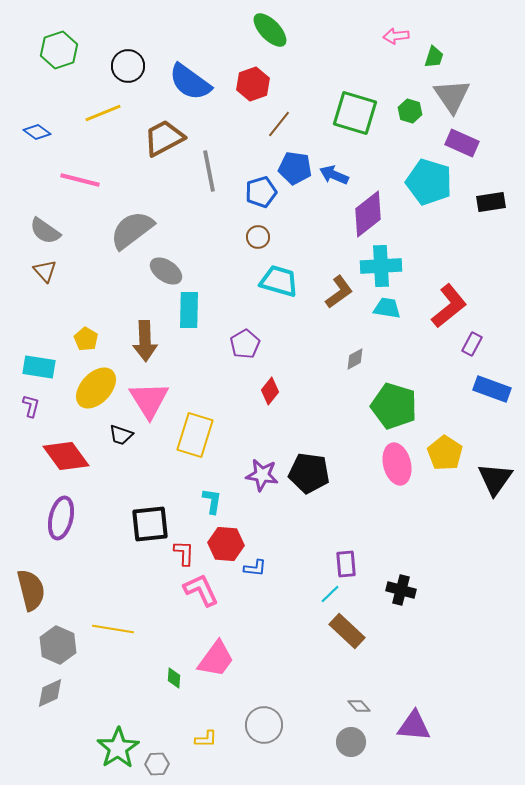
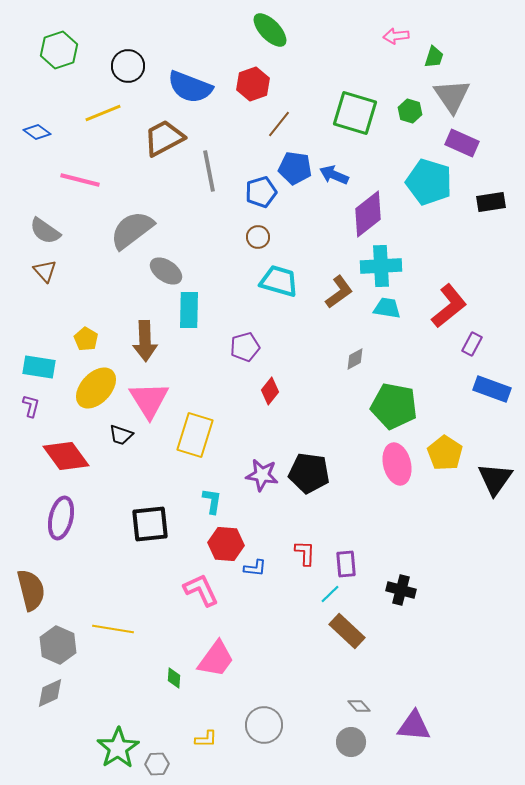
blue semicircle at (190, 82): moved 5 px down; rotated 15 degrees counterclockwise
purple pentagon at (245, 344): moved 3 px down; rotated 16 degrees clockwise
green pentagon at (394, 406): rotated 6 degrees counterclockwise
red L-shape at (184, 553): moved 121 px right
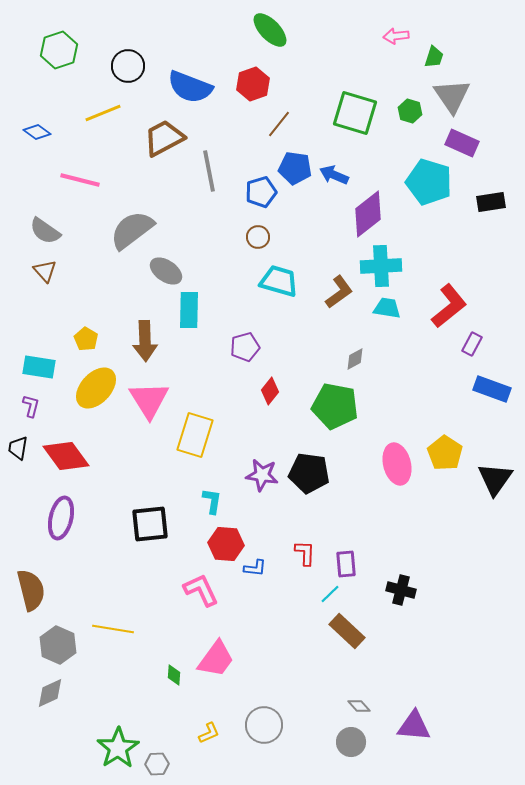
green pentagon at (394, 406): moved 59 px left
black trapezoid at (121, 435): moved 103 px left, 13 px down; rotated 80 degrees clockwise
green diamond at (174, 678): moved 3 px up
yellow L-shape at (206, 739): moved 3 px right, 6 px up; rotated 25 degrees counterclockwise
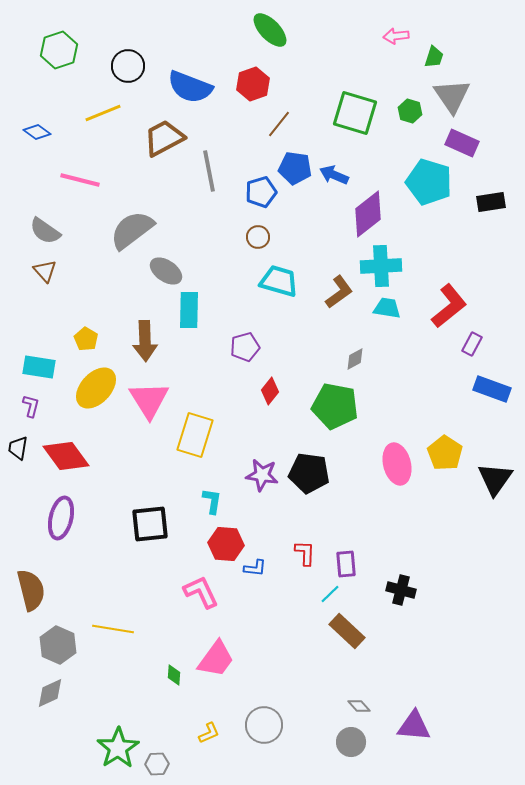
pink L-shape at (201, 590): moved 2 px down
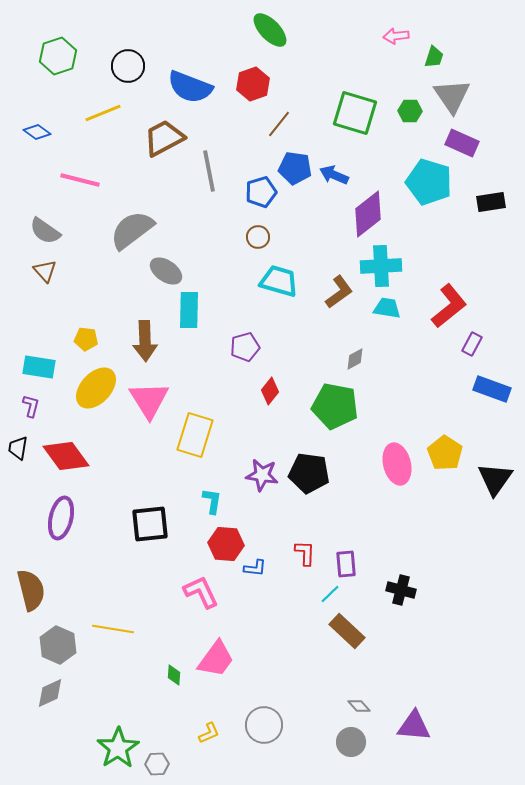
green hexagon at (59, 50): moved 1 px left, 6 px down
green hexagon at (410, 111): rotated 15 degrees counterclockwise
yellow pentagon at (86, 339): rotated 25 degrees counterclockwise
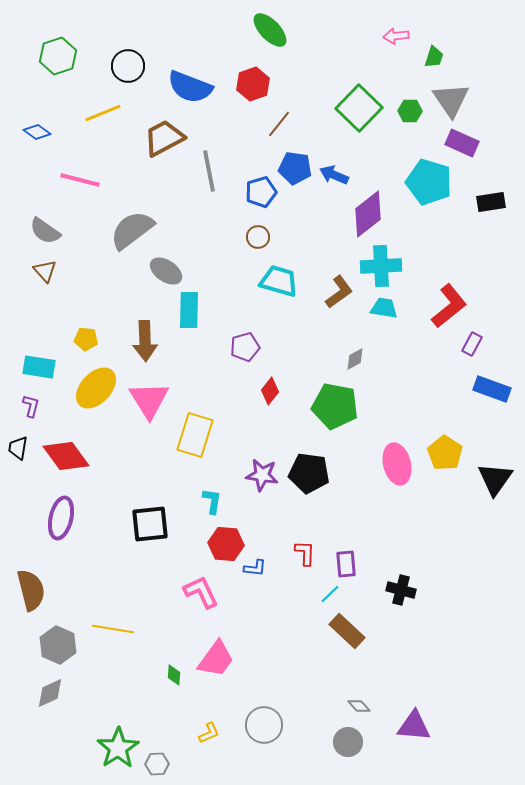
gray triangle at (452, 96): moved 1 px left, 4 px down
green square at (355, 113): moved 4 px right, 5 px up; rotated 27 degrees clockwise
cyan trapezoid at (387, 308): moved 3 px left
gray circle at (351, 742): moved 3 px left
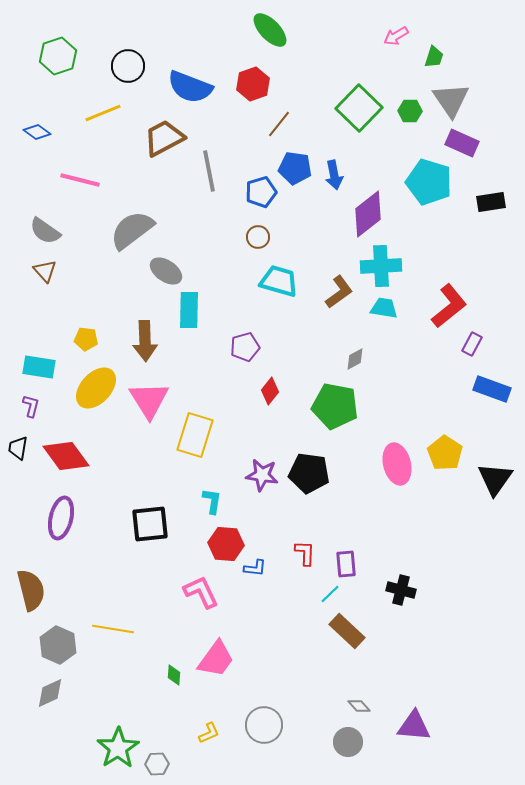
pink arrow at (396, 36): rotated 25 degrees counterclockwise
blue arrow at (334, 175): rotated 124 degrees counterclockwise
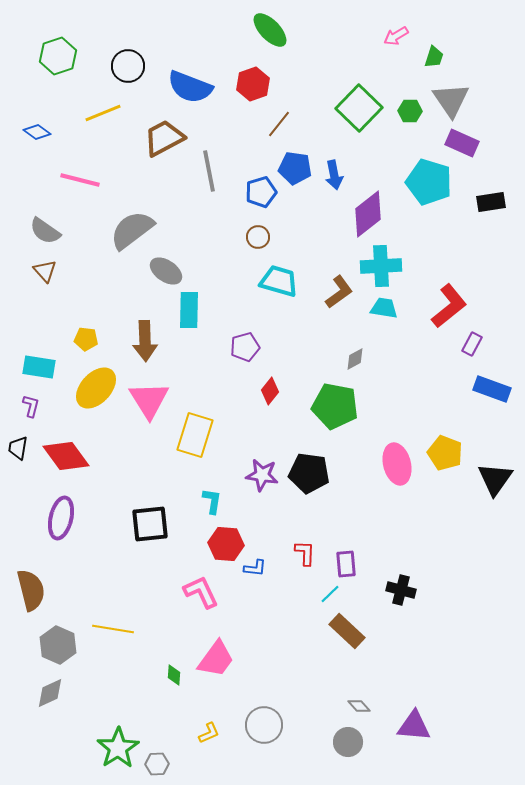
yellow pentagon at (445, 453): rotated 12 degrees counterclockwise
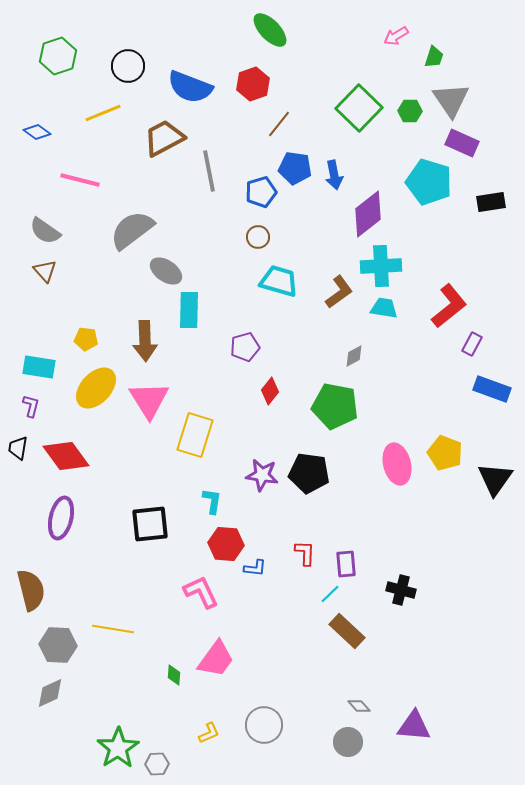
gray diamond at (355, 359): moved 1 px left, 3 px up
gray hexagon at (58, 645): rotated 21 degrees counterclockwise
